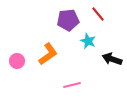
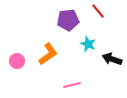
red line: moved 3 px up
cyan star: moved 3 px down
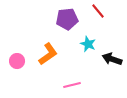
purple pentagon: moved 1 px left, 1 px up
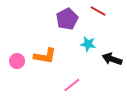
red line: rotated 21 degrees counterclockwise
purple pentagon: rotated 20 degrees counterclockwise
cyan star: rotated 14 degrees counterclockwise
orange L-shape: moved 3 px left, 2 px down; rotated 45 degrees clockwise
pink line: rotated 24 degrees counterclockwise
